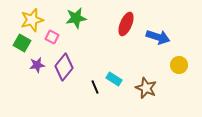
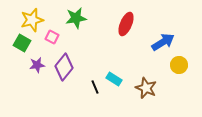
blue arrow: moved 5 px right, 5 px down; rotated 50 degrees counterclockwise
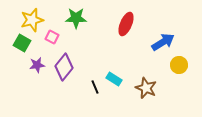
green star: rotated 10 degrees clockwise
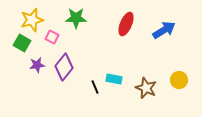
blue arrow: moved 1 px right, 12 px up
yellow circle: moved 15 px down
cyan rectangle: rotated 21 degrees counterclockwise
